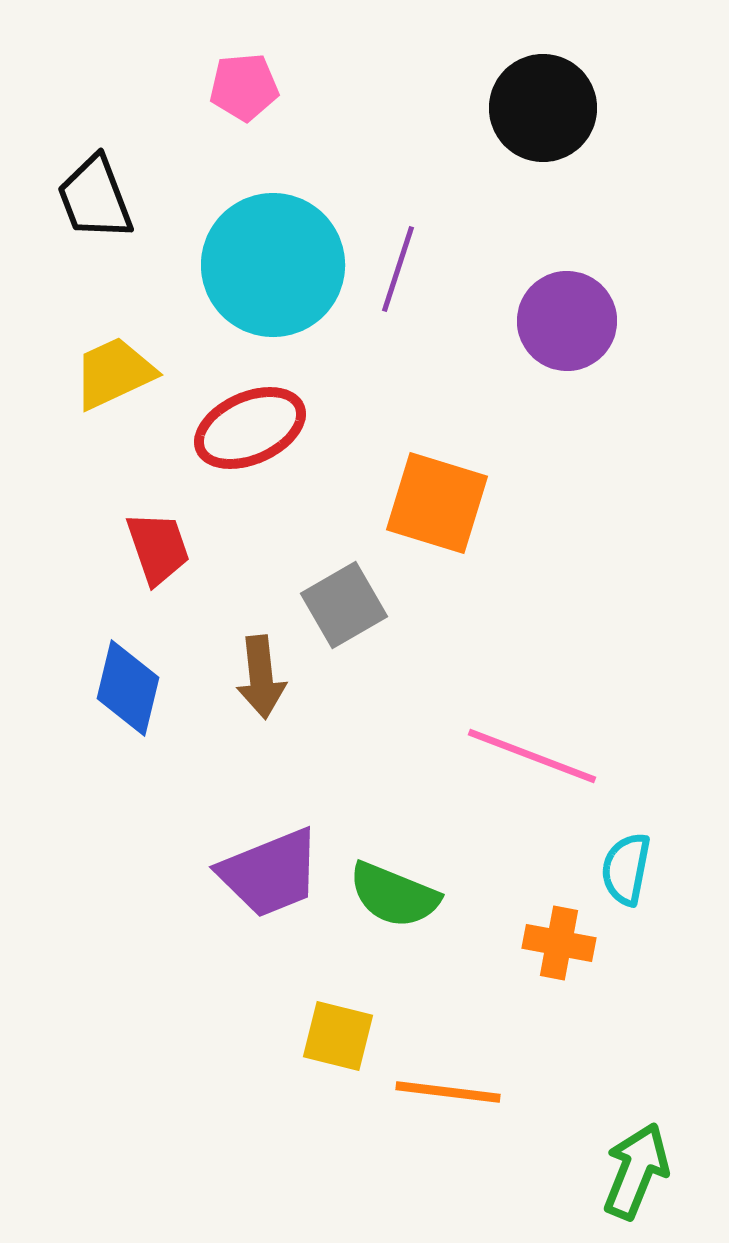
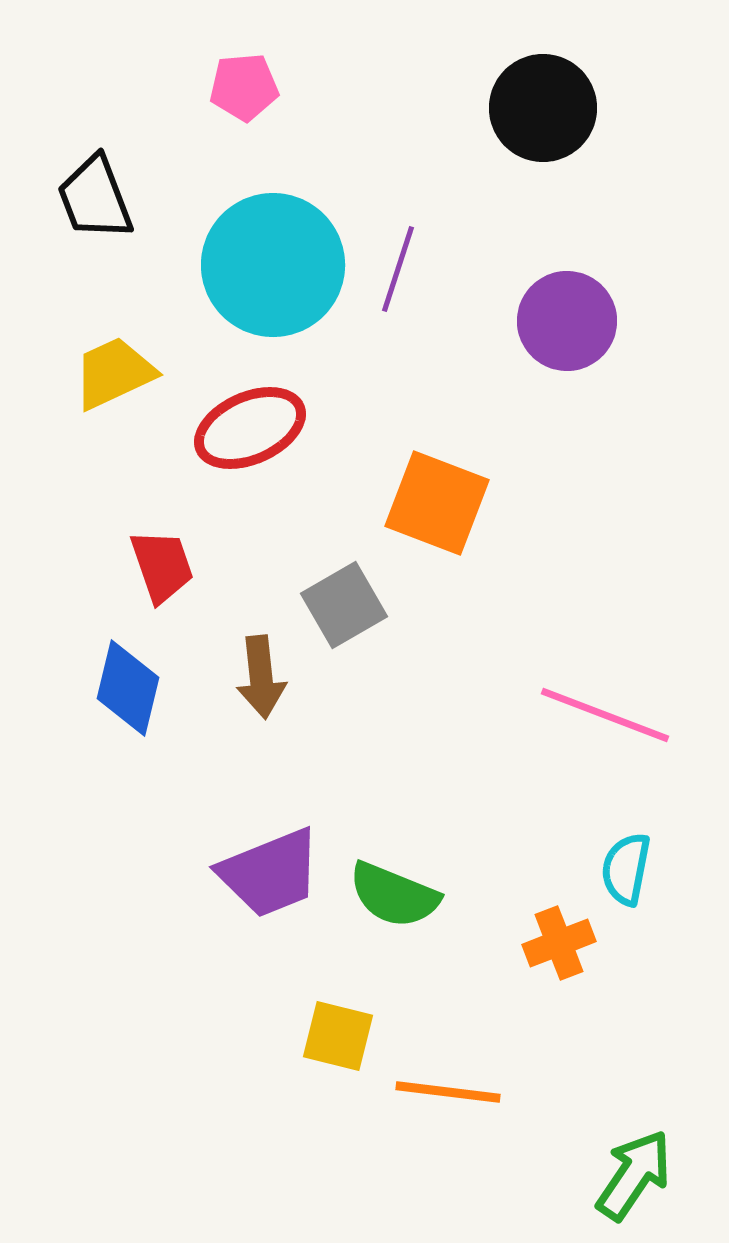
orange square: rotated 4 degrees clockwise
red trapezoid: moved 4 px right, 18 px down
pink line: moved 73 px right, 41 px up
orange cross: rotated 32 degrees counterclockwise
green arrow: moved 2 px left, 4 px down; rotated 12 degrees clockwise
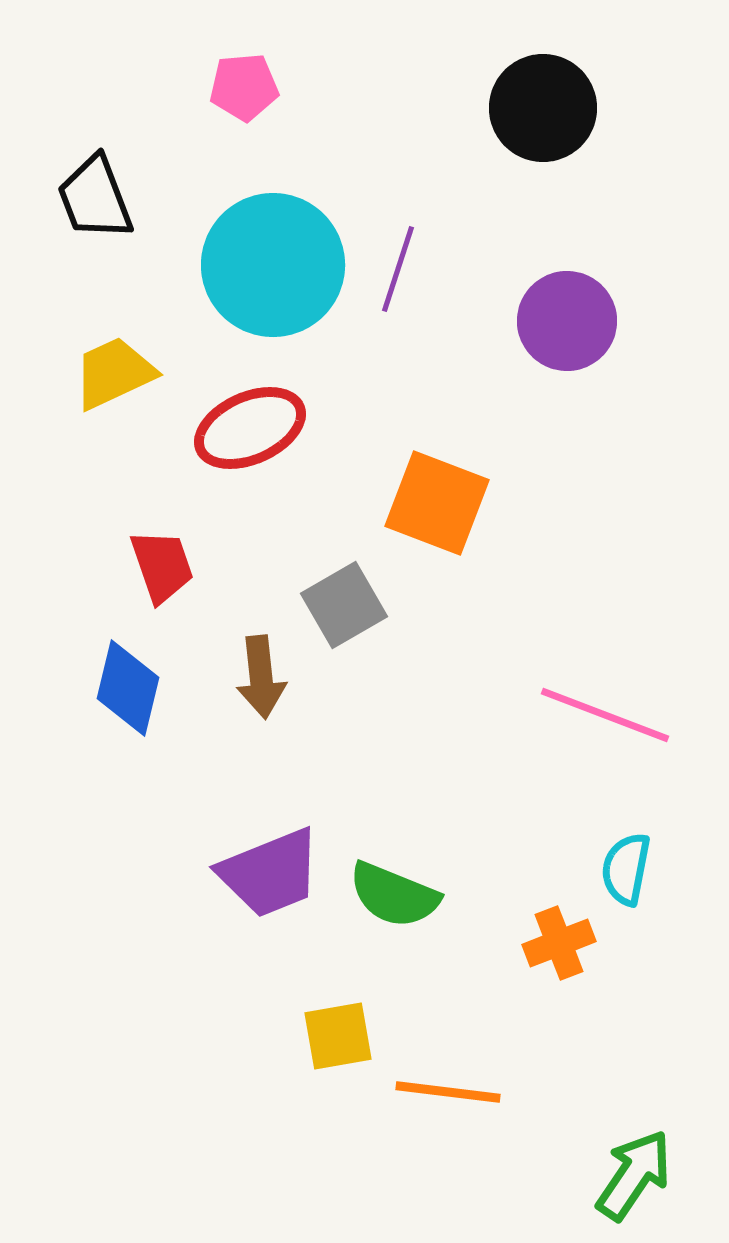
yellow square: rotated 24 degrees counterclockwise
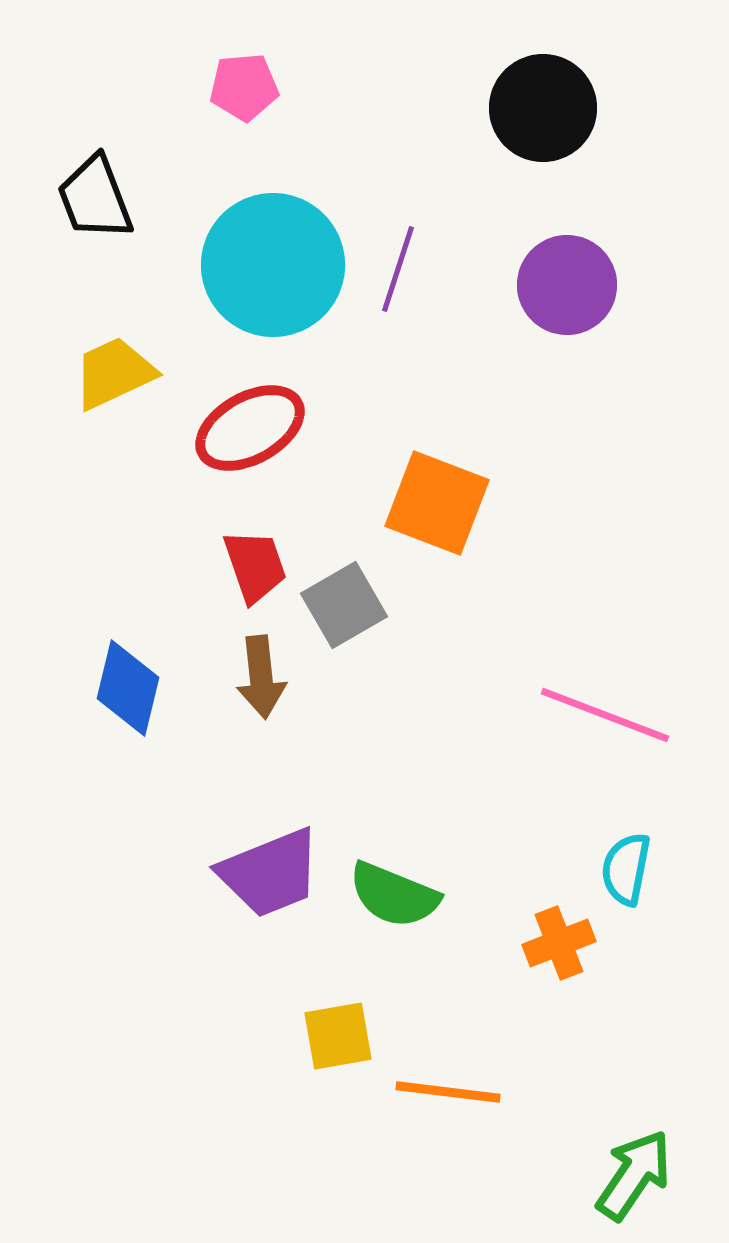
purple circle: moved 36 px up
red ellipse: rotated 5 degrees counterclockwise
red trapezoid: moved 93 px right
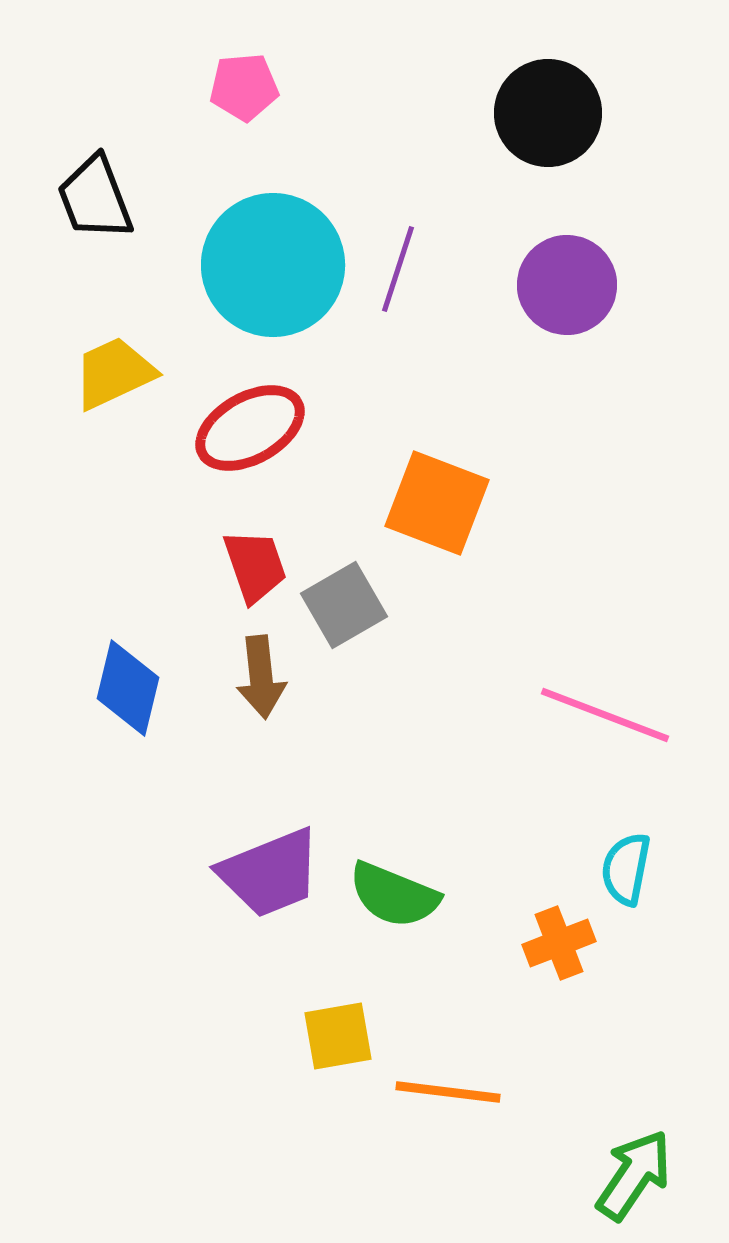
black circle: moved 5 px right, 5 px down
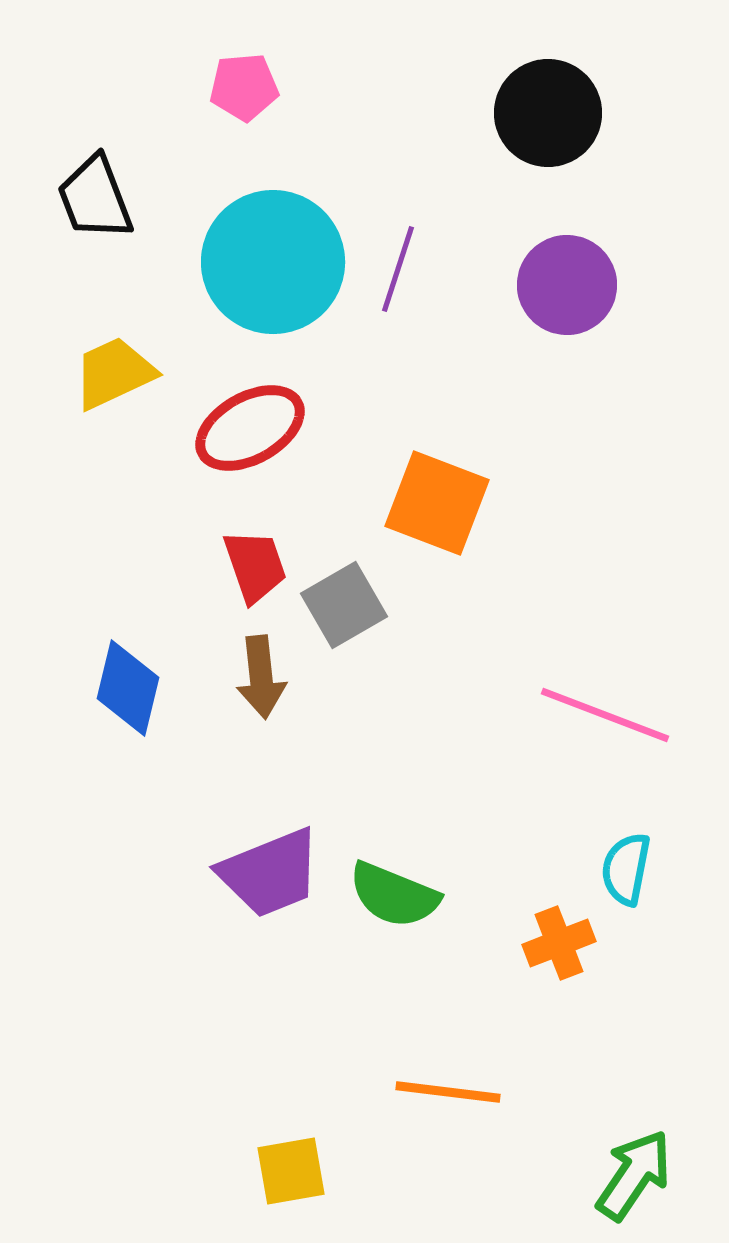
cyan circle: moved 3 px up
yellow square: moved 47 px left, 135 px down
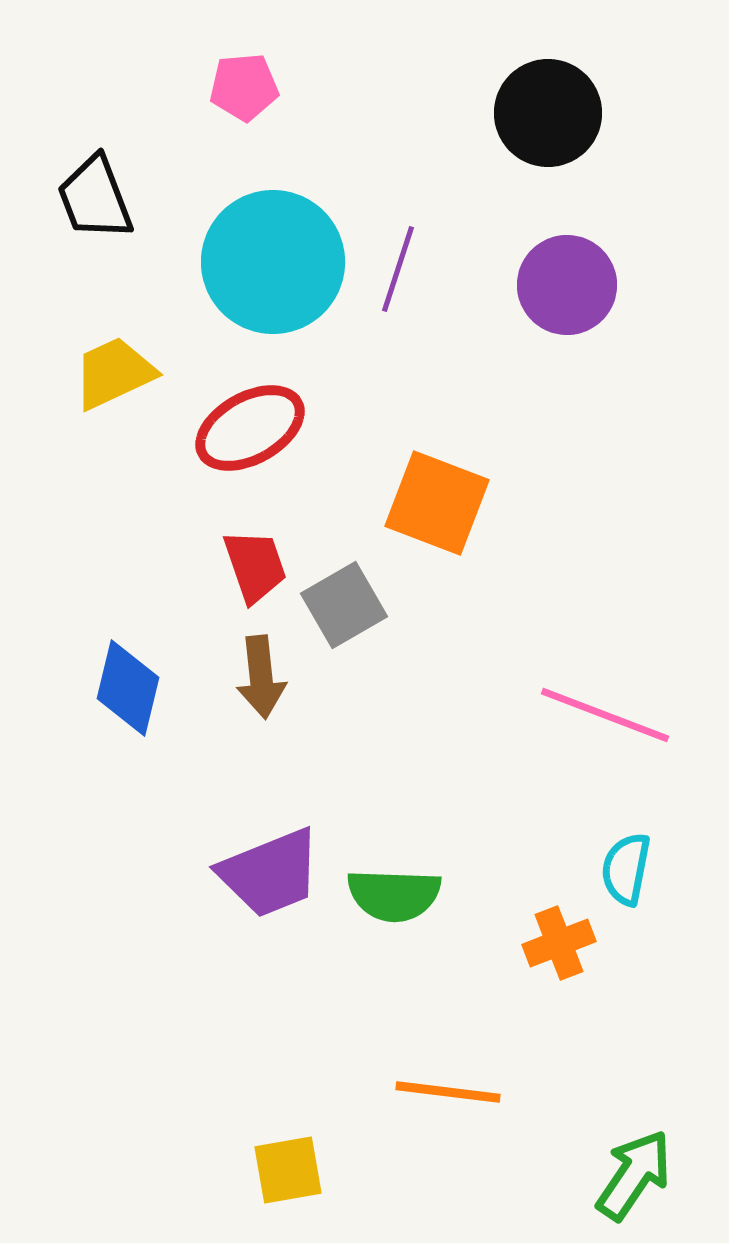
green semicircle: rotated 20 degrees counterclockwise
yellow square: moved 3 px left, 1 px up
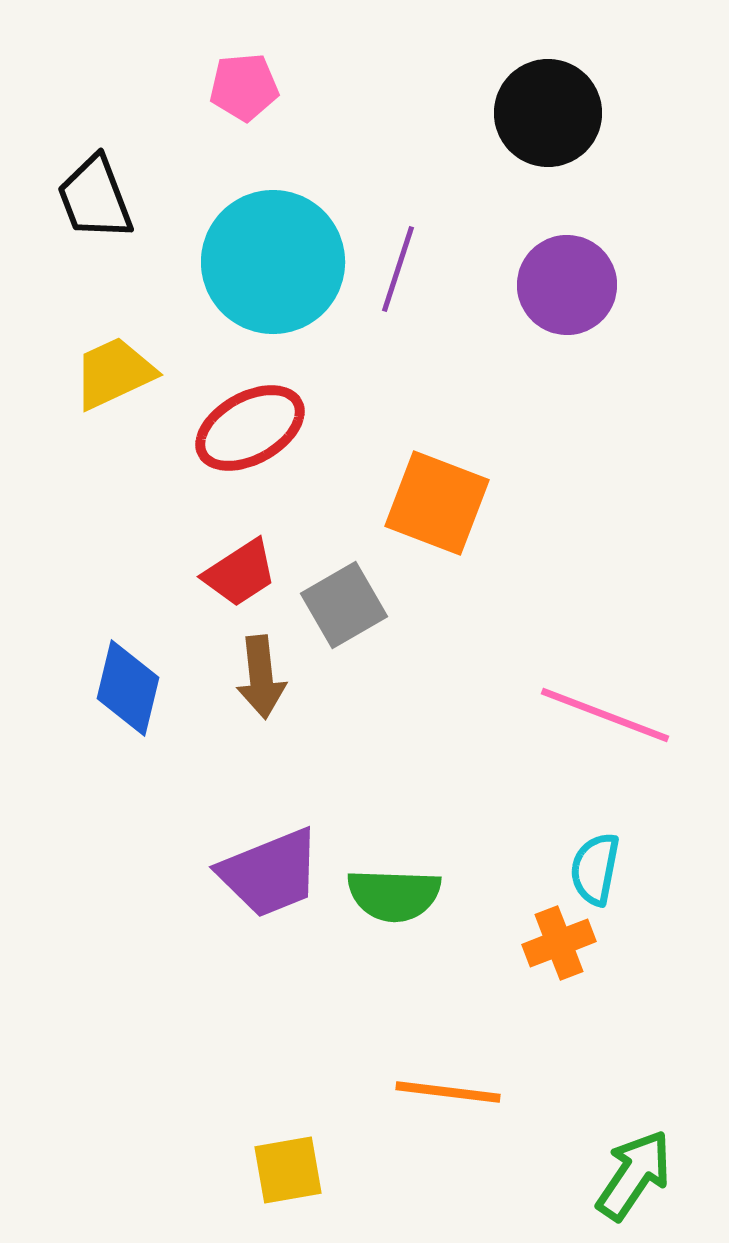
red trapezoid: moved 15 px left, 7 px down; rotated 76 degrees clockwise
cyan semicircle: moved 31 px left
